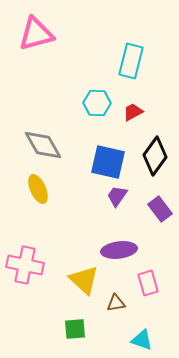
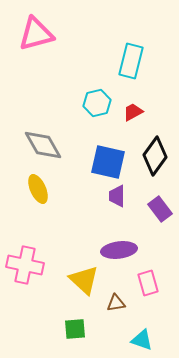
cyan hexagon: rotated 16 degrees counterclockwise
purple trapezoid: rotated 35 degrees counterclockwise
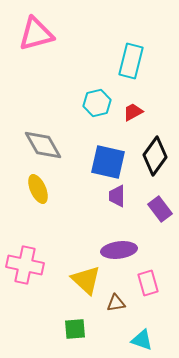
yellow triangle: moved 2 px right
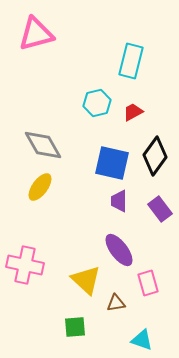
blue square: moved 4 px right, 1 px down
yellow ellipse: moved 2 px right, 2 px up; rotated 60 degrees clockwise
purple trapezoid: moved 2 px right, 5 px down
purple ellipse: rotated 60 degrees clockwise
green square: moved 2 px up
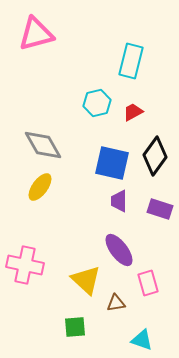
purple rectangle: rotated 35 degrees counterclockwise
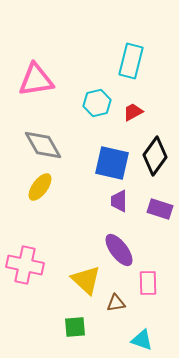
pink triangle: moved 46 px down; rotated 6 degrees clockwise
pink rectangle: rotated 15 degrees clockwise
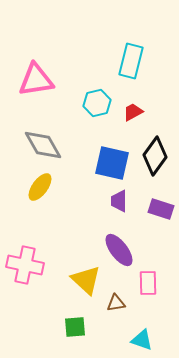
purple rectangle: moved 1 px right
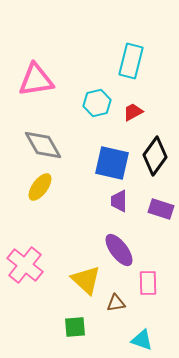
pink cross: rotated 27 degrees clockwise
